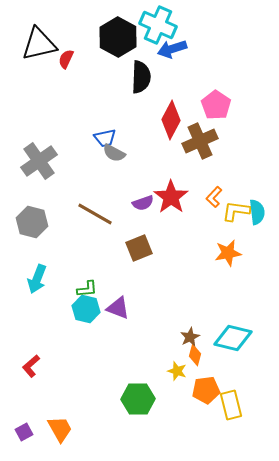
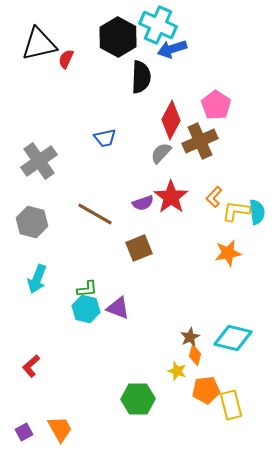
gray semicircle: moved 47 px right; rotated 105 degrees clockwise
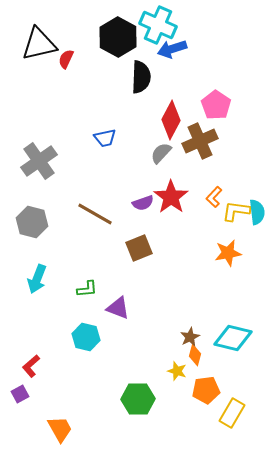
cyan hexagon: moved 28 px down
yellow rectangle: moved 1 px right, 8 px down; rotated 44 degrees clockwise
purple square: moved 4 px left, 38 px up
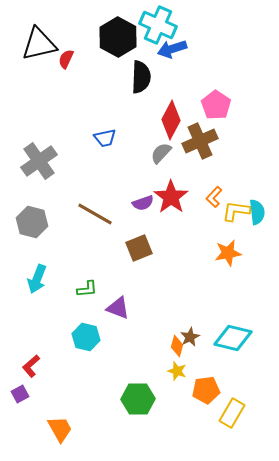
orange diamond: moved 18 px left, 9 px up
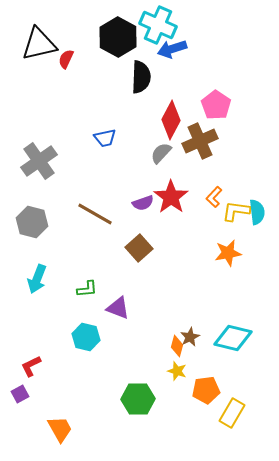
brown square: rotated 20 degrees counterclockwise
red L-shape: rotated 15 degrees clockwise
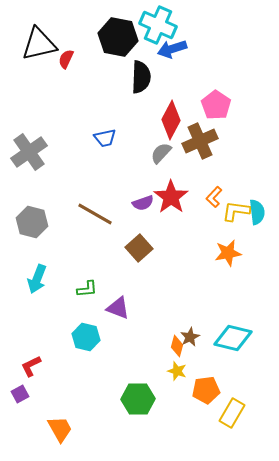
black hexagon: rotated 18 degrees counterclockwise
gray cross: moved 10 px left, 9 px up
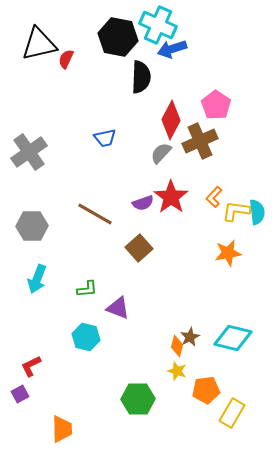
gray hexagon: moved 4 px down; rotated 16 degrees counterclockwise
orange trapezoid: moved 2 px right; rotated 28 degrees clockwise
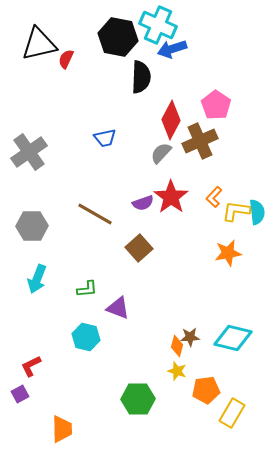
brown star: rotated 24 degrees clockwise
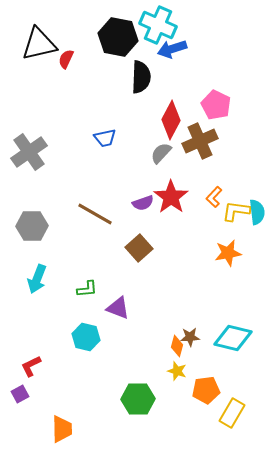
pink pentagon: rotated 8 degrees counterclockwise
